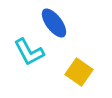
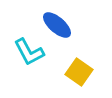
blue ellipse: moved 3 px right, 2 px down; rotated 12 degrees counterclockwise
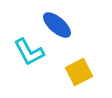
yellow square: rotated 28 degrees clockwise
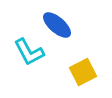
yellow square: moved 4 px right
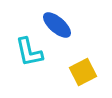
cyan L-shape: rotated 16 degrees clockwise
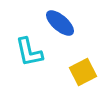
blue ellipse: moved 3 px right, 2 px up
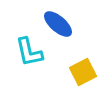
blue ellipse: moved 2 px left, 1 px down
